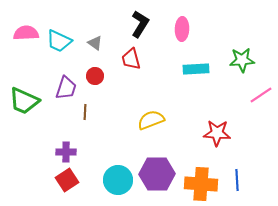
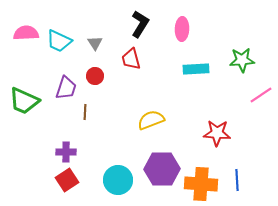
gray triangle: rotated 21 degrees clockwise
purple hexagon: moved 5 px right, 5 px up
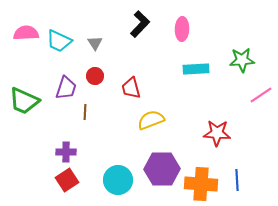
black L-shape: rotated 12 degrees clockwise
red trapezoid: moved 29 px down
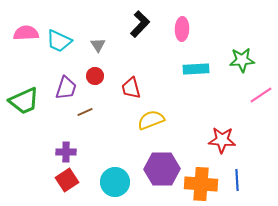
gray triangle: moved 3 px right, 2 px down
green trapezoid: rotated 48 degrees counterclockwise
brown line: rotated 63 degrees clockwise
red star: moved 5 px right, 7 px down
cyan circle: moved 3 px left, 2 px down
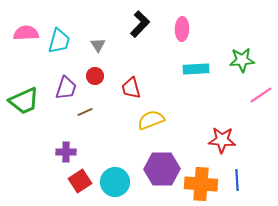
cyan trapezoid: rotated 100 degrees counterclockwise
red square: moved 13 px right, 1 px down
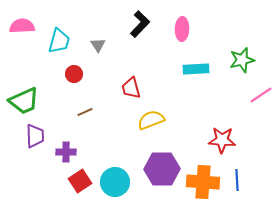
pink semicircle: moved 4 px left, 7 px up
green star: rotated 10 degrees counterclockwise
red circle: moved 21 px left, 2 px up
purple trapezoid: moved 31 px left, 48 px down; rotated 20 degrees counterclockwise
orange cross: moved 2 px right, 2 px up
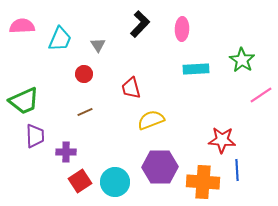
cyan trapezoid: moved 1 px right, 2 px up; rotated 8 degrees clockwise
green star: rotated 25 degrees counterclockwise
red circle: moved 10 px right
purple hexagon: moved 2 px left, 2 px up
blue line: moved 10 px up
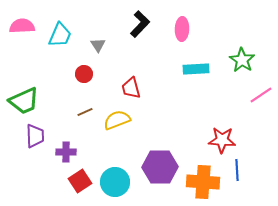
cyan trapezoid: moved 4 px up
yellow semicircle: moved 34 px left
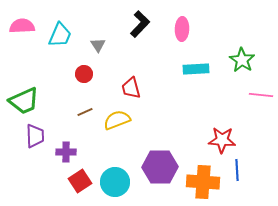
pink line: rotated 40 degrees clockwise
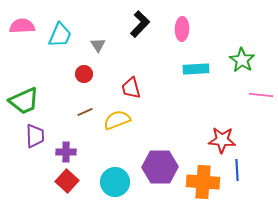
red square: moved 13 px left; rotated 15 degrees counterclockwise
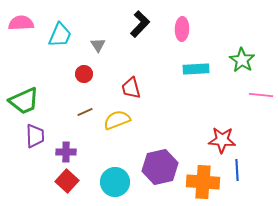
pink semicircle: moved 1 px left, 3 px up
purple hexagon: rotated 12 degrees counterclockwise
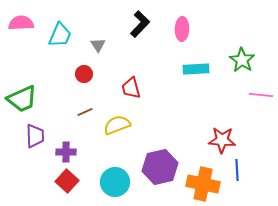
green trapezoid: moved 2 px left, 2 px up
yellow semicircle: moved 5 px down
orange cross: moved 2 px down; rotated 8 degrees clockwise
